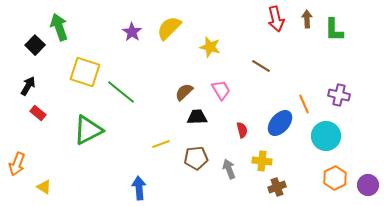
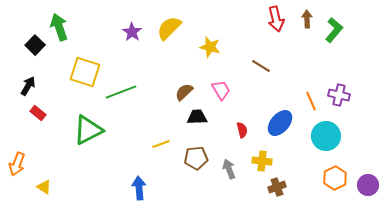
green L-shape: rotated 140 degrees counterclockwise
green line: rotated 60 degrees counterclockwise
orange line: moved 7 px right, 3 px up
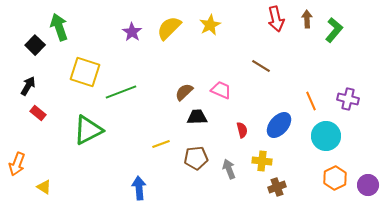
yellow star: moved 22 px up; rotated 30 degrees clockwise
pink trapezoid: rotated 35 degrees counterclockwise
purple cross: moved 9 px right, 4 px down
blue ellipse: moved 1 px left, 2 px down
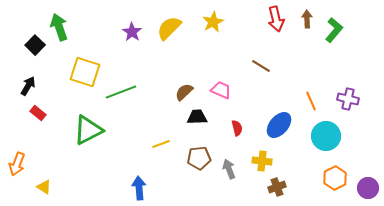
yellow star: moved 3 px right, 3 px up
red semicircle: moved 5 px left, 2 px up
brown pentagon: moved 3 px right
purple circle: moved 3 px down
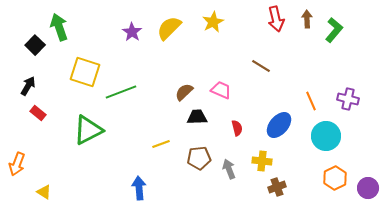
yellow triangle: moved 5 px down
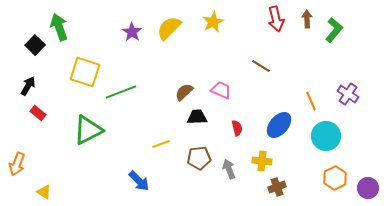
purple cross: moved 5 px up; rotated 20 degrees clockwise
blue arrow: moved 7 px up; rotated 140 degrees clockwise
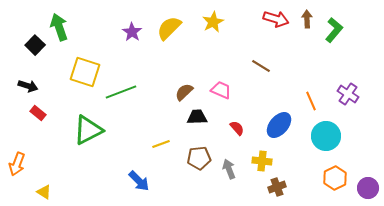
red arrow: rotated 60 degrees counterclockwise
black arrow: rotated 78 degrees clockwise
red semicircle: rotated 28 degrees counterclockwise
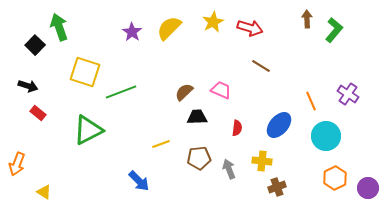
red arrow: moved 26 px left, 9 px down
red semicircle: rotated 49 degrees clockwise
